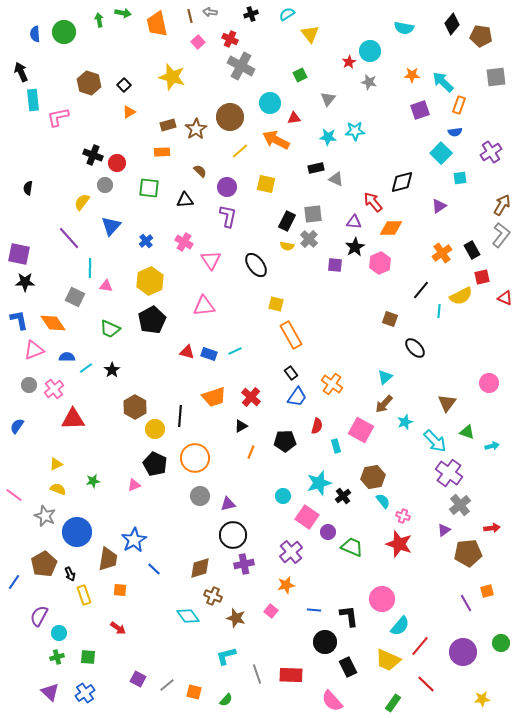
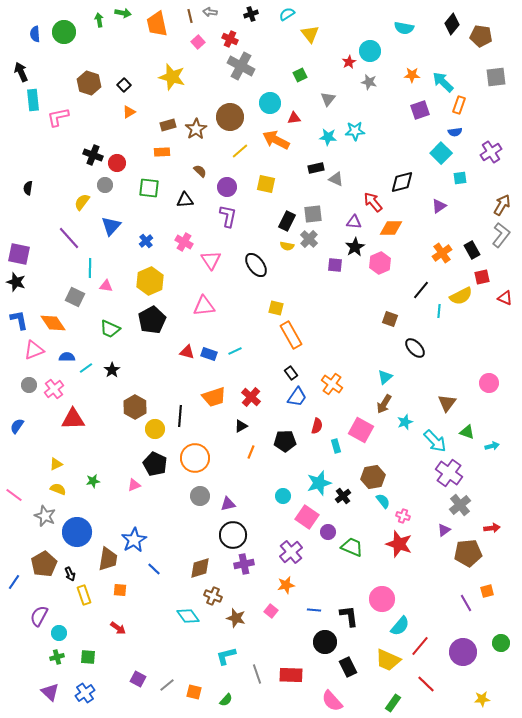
black star at (25, 282): moved 9 px left; rotated 18 degrees clockwise
yellow square at (276, 304): moved 4 px down
brown arrow at (384, 404): rotated 12 degrees counterclockwise
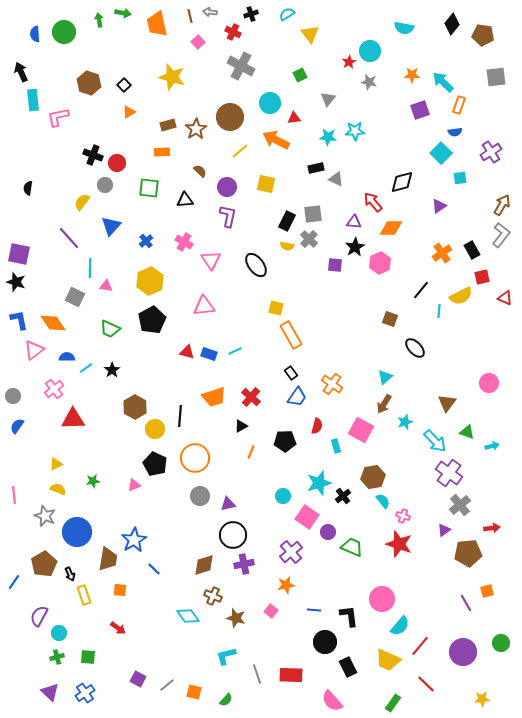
brown pentagon at (481, 36): moved 2 px right, 1 px up
red cross at (230, 39): moved 3 px right, 7 px up
pink triangle at (34, 350): rotated 15 degrees counterclockwise
gray circle at (29, 385): moved 16 px left, 11 px down
pink line at (14, 495): rotated 48 degrees clockwise
brown diamond at (200, 568): moved 4 px right, 3 px up
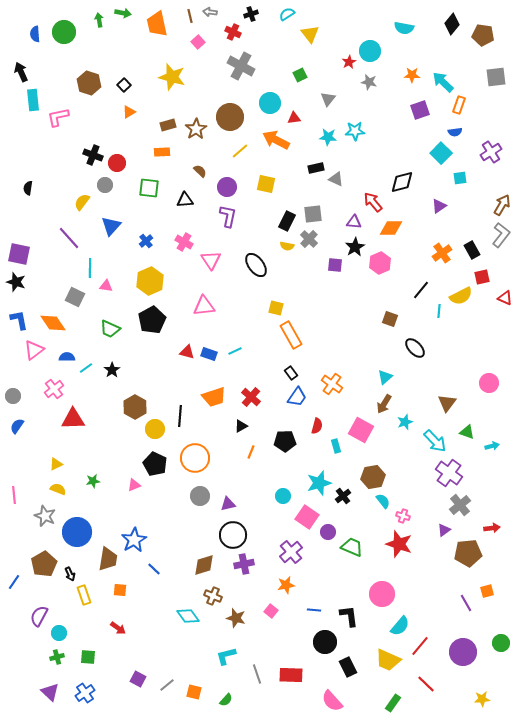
pink circle at (382, 599): moved 5 px up
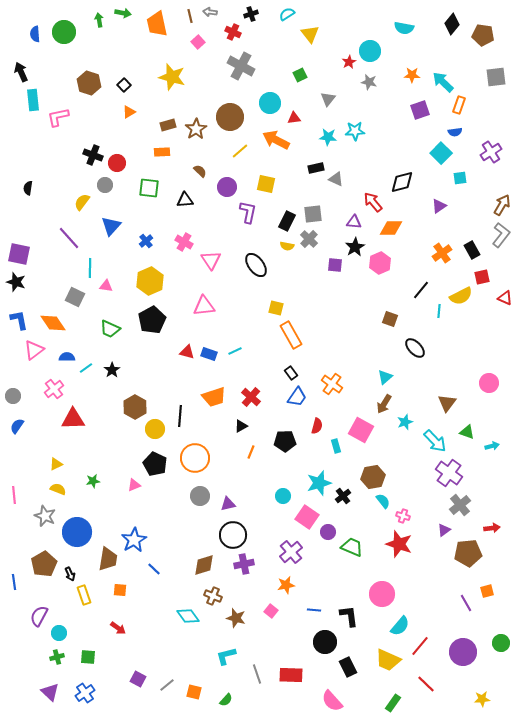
purple L-shape at (228, 216): moved 20 px right, 4 px up
blue line at (14, 582): rotated 42 degrees counterclockwise
